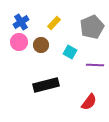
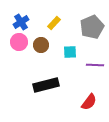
cyan square: rotated 32 degrees counterclockwise
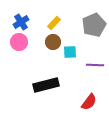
gray pentagon: moved 2 px right, 2 px up
brown circle: moved 12 px right, 3 px up
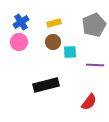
yellow rectangle: rotated 32 degrees clockwise
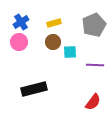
black rectangle: moved 12 px left, 4 px down
red semicircle: moved 4 px right
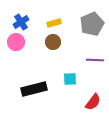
gray pentagon: moved 2 px left, 1 px up
pink circle: moved 3 px left
cyan square: moved 27 px down
purple line: moved 5 px up
